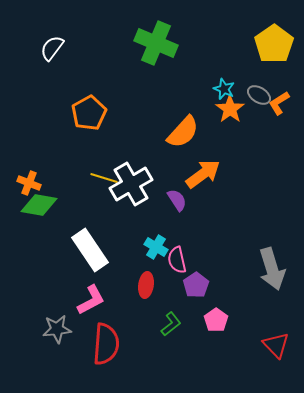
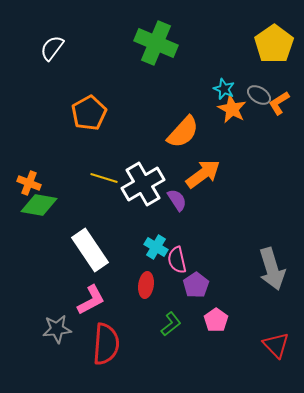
orange star: moved 2 px right; rotated 8 degrees counterclockwise
white cross: moved 12 px right
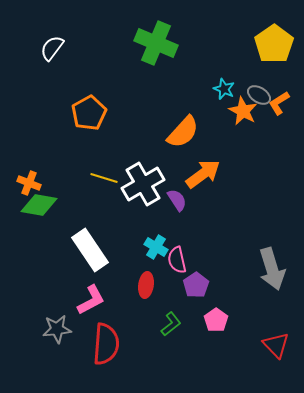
orange star: moved 11 px right, 2 px down
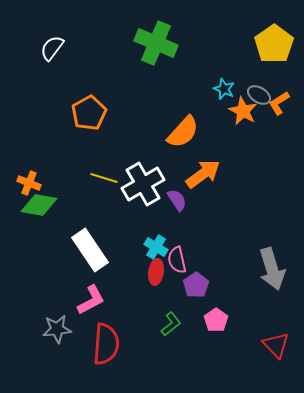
red ellipse: moved 10 px right, 13 px up
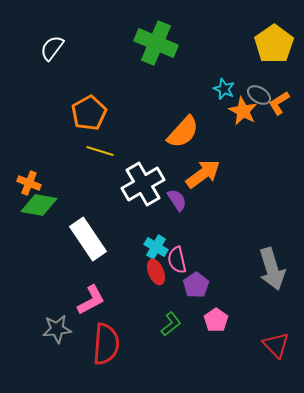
yellow line: moved 4 px left, 27 px up
white rectangle: moved 2 px left, 11 px up
red ellipse: rotated 30 degrees counterclockwise
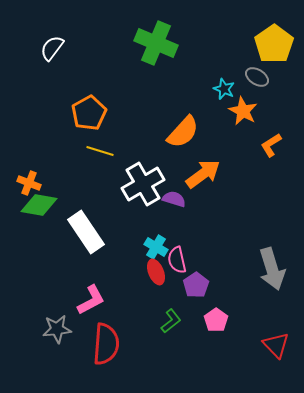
gray ellipse: moved 2 px left, 18 px up
orange L-shape: moved 8 px left, 42 px down
purple semicircle: moved 3 px left, 1 px up; rotated 40 degrees counterclockwise
white rectangle: moved 2 px left, 7 px up
green L-shape: moved 3 px up
